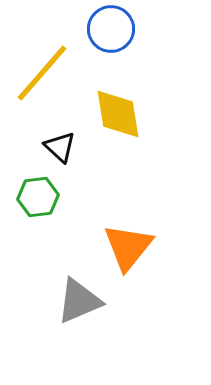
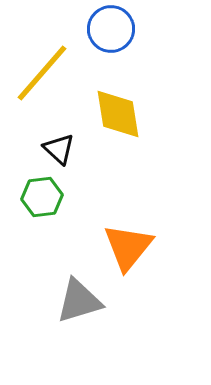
black triangle: moved 1 px left, 2 px down
green hexagon: moved 4 px right
gray triangle: rotated 6 degrees clockwise
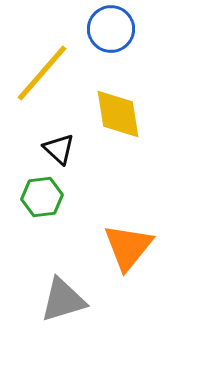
gray triangle: moved 16 px left, 1 px up
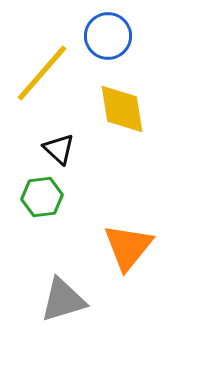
blue circle: moved 3 px left, 7 px down
yellow diamond: moved 4 px right, 5 px up
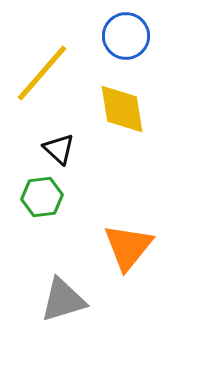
blue circle: moved 18 px right
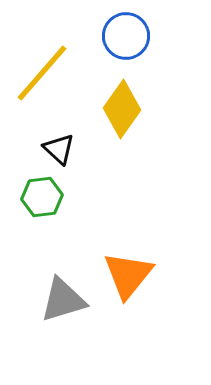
yellow diamond: rotated 44 degrees clockwise
orange triangle: moved 28 px down
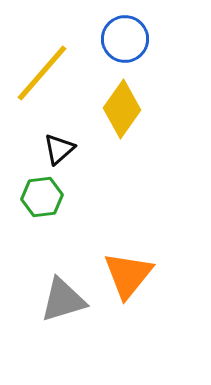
blue circle: moved 1 px left, 3 px down
black triangle: rotated 36 degrees clockwise
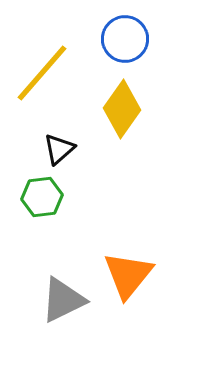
gray triangle: rotated 9 degrees counterclockwise
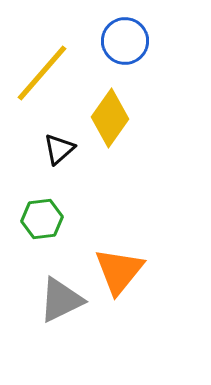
blue circle: moved 2 px down
yellow diamond: moved 12 px left, 9 px down
green hexagon: moved 22 px down
orange triangle: moved 9 px left, 4 px up
gray triangle: moved 2 px left
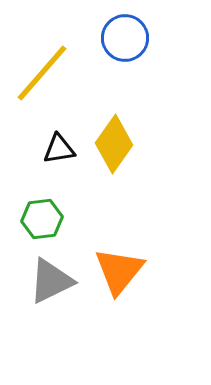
blue circle: moved 3 px up
yellow diamond: moved 4 px right, 26 px down
black triangle: rotated 32 degrees clockwise
gray triangle: moved 10 px left, 19 px up
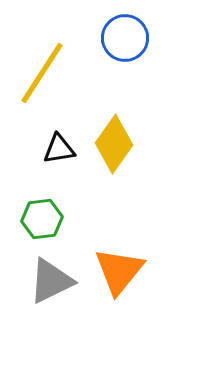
yellow line: rotated 8 degrees counterclockwise
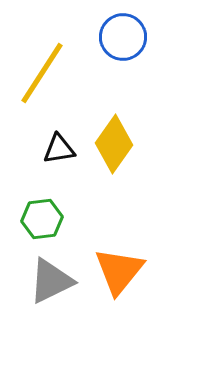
blue circle: moved 2 px left, 1 px up
